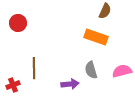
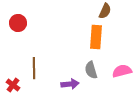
orange rectangle: rotated 75 degrees clockwise
red cross: rotated 32 degrees counterclockwise
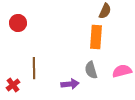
red cross: rotated 16 degrees clockwise
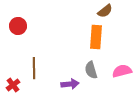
brown semicircle: rotated 28 degrees clockwise
red circle: moved 3 px down
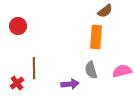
red cross: moved 4 px right, 2 px up
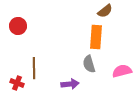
gray semicircle: moved 2 px left, 6 px up
red cross: rotated 32 degrees counterclockwise
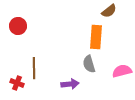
brown semicircle: moved 4 px right
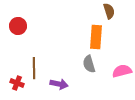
brown semicircle: rotated 70 degrees counterclockwise
purple arrow: moved 11 px left; rotated 18 degrees clockwise
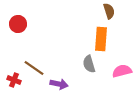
red circle: moved 2 px up
orange rectangle: moved 5 px right, 2 px down
brown line: rotated 55 degrees counterclockwise
red cross: moved 3 px left, 3 px up
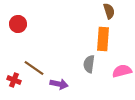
orange rectangle: moved 2 px right
gray semicircle: rotated 24 degrees clockwise
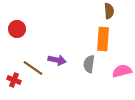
brown semicircle: rotated 14 degrees clockwise
red circle: moved 1 px left, 5 px down
brown line: moved 1 px left
purple arrow: moved 2 px left, 24 px up
